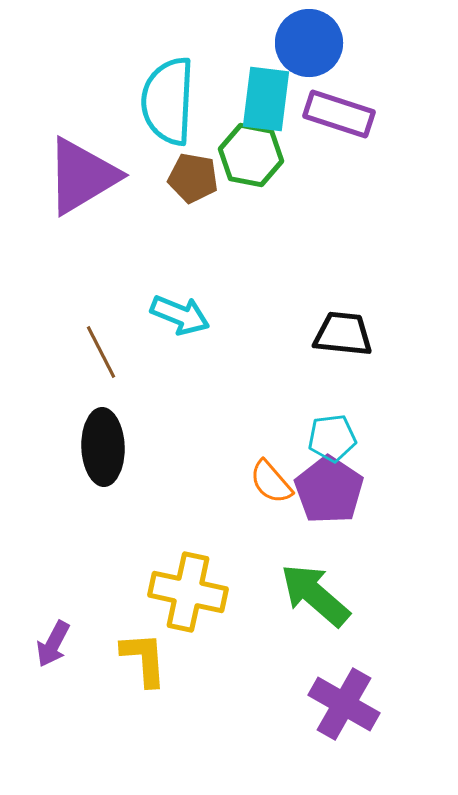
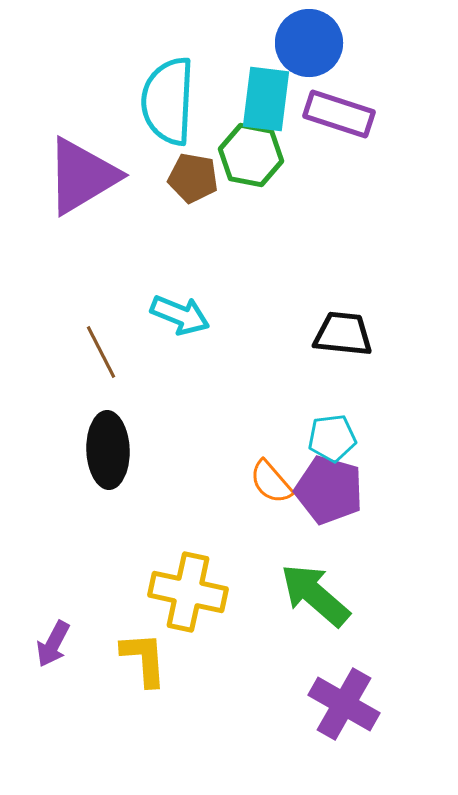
black ellipse: moved 5 px right, 3 px down
purple pentagon: rotated 18 degrees counterclockwise
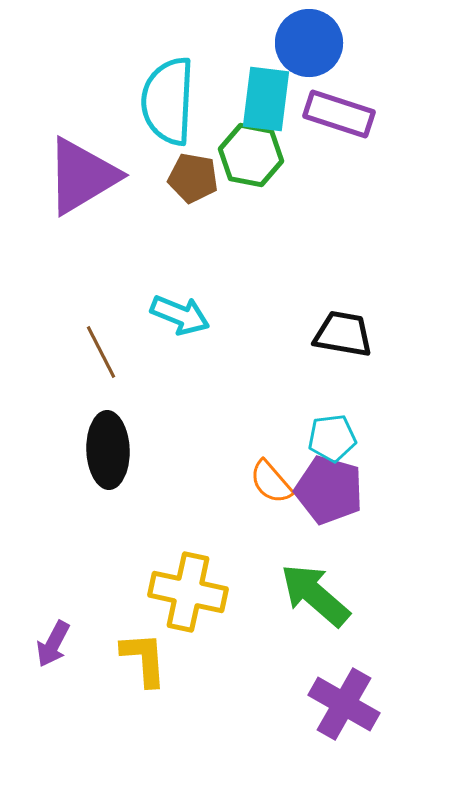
black trapezoid: rotated 4 degrees clockwise
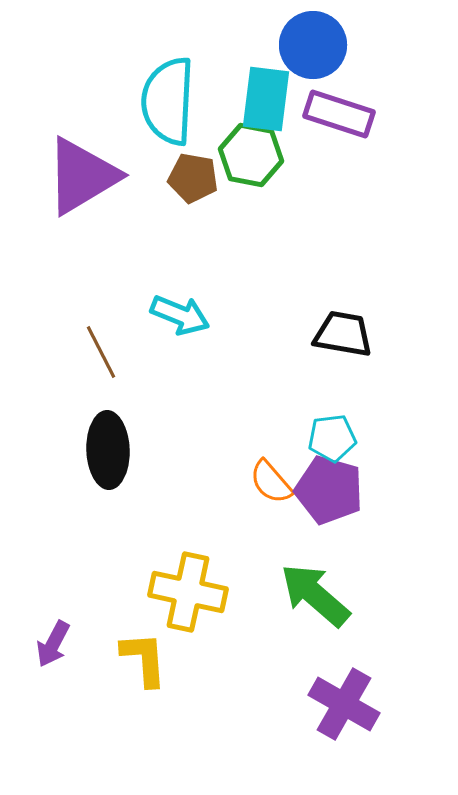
blue circle: moved 4 px right, 2 px down
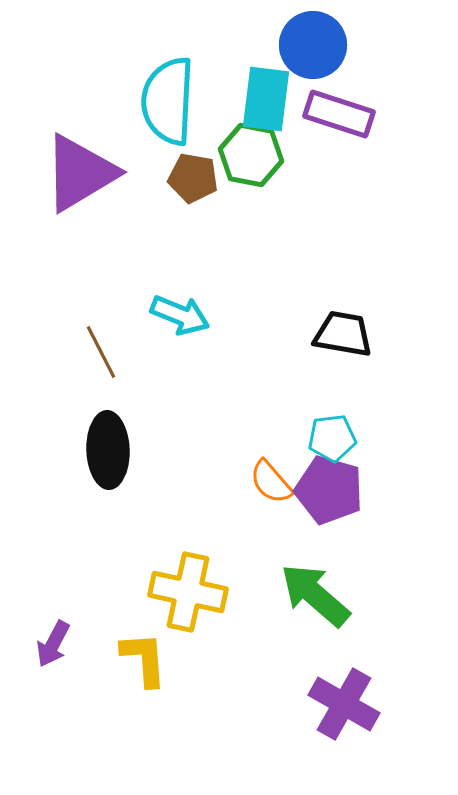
purple triangle: moved 2 px left, 3 px up
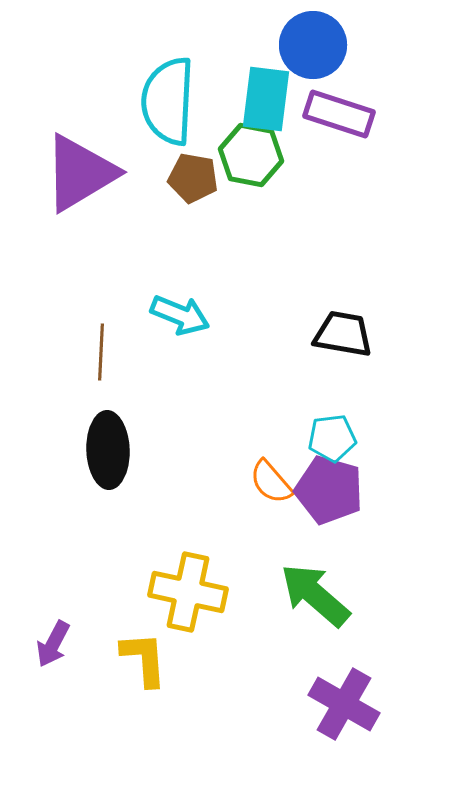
brown line: rotated 30 degrees clockwise
